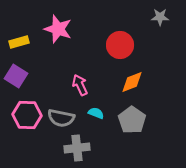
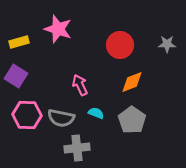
gray star: moved 7 px right, 27 px down
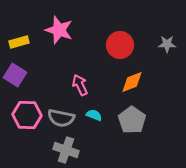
pink star: moved 1 px right, 1 px down
purple square: moved 1 px left, 1 px up
cyan semicircle: moved 2 px left, 2 px down
gray cross: moved 11 px left, 2 px down; rotated 25 degrees clockwise
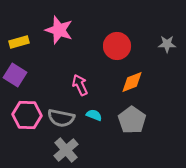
red circle: moved 3 px left, 1 px down
gray cross: rotated 30 degrees clockwise
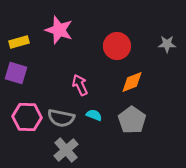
purple square: moved 1 px right, 2 px up; rotated 15 degrees counterclockwise
pink hexagon: moved 2 px down
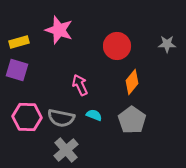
purple square: moved 1 px right, 3 px up
orange diamond: rotated 30 degrees counterclockwise
